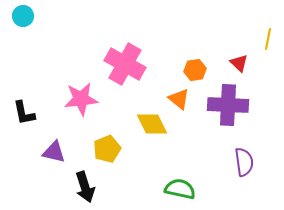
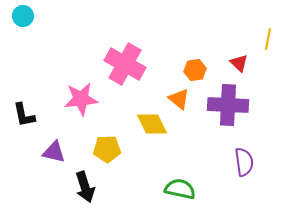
black L-shape: moved 2 px down
yellow pentagon: rotated 20 degrees clockwise
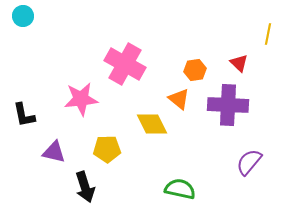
yellow line: moved 5 px up
purple semicircle: moved 5 px right; rotated 132 degrees counterclockwise
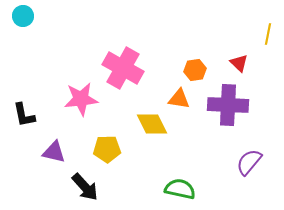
pink cross: moved 2 px left, 4 px down
orange triangle: rotated 30 degrees counterclockwise
black arrow: rotated 24 degrees counterclockwise
